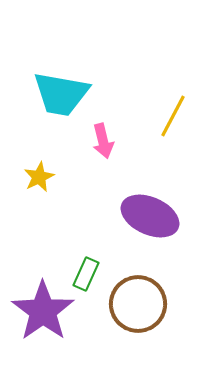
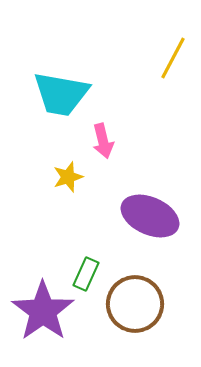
yellow line: moved 58 px up
yellow star: moved 29 px right; rotated 8 degrees clockwise
brown circle: moved 3 px left
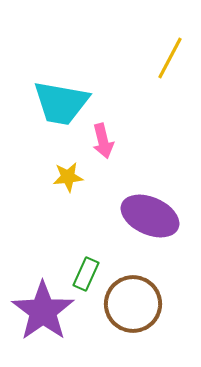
yellow line: moved 3 px left
cyan trapezoid: moved 9 px down
yellow star: rotated 12 degrees clockwise
brown circle: moved 2 px left
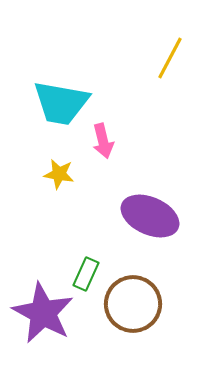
yellow star: moved 9 px left, 3 px up; rotated 16 degrees clockwise
purple star: moved 2 px down; rotated 8 degrees counterclockwise
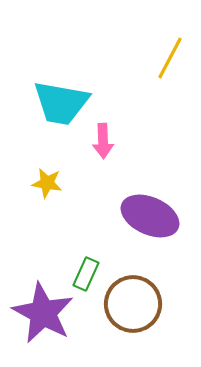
pink arrow: rotated 12 degrees clockwise
yellow star: moved 12 px left, 9 px down
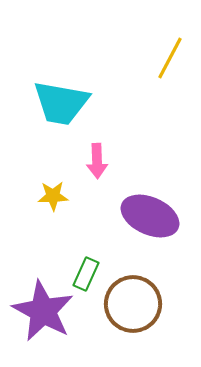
pink arrow: moved 6 px left, 20 px down
yellow star: moved 6 px right, 13 px down; rotated 12 degrees counterclockwise
purple star: moved 2 px up
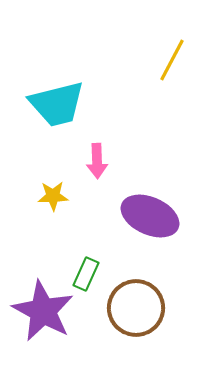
yellow line: moved 2 px right, 2 px down
cyan trapezoid: moved 4 px left, 1 px down; rotated 24 degrees counterclockwise
brown circle: moved 3 px right, 4 px down
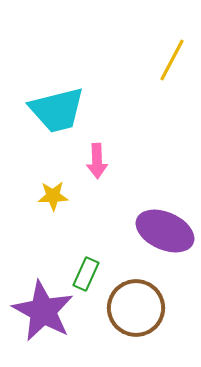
cyan trapezoid: moved 6 px down
purple ellipse: moved 15 px right, 15 px down
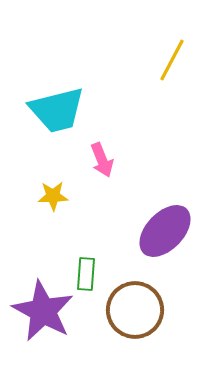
pink arrow: moved 5 px right, 1 px up; rotated 20 degrees counterclockwise
purple ellipse: rotated 70 degrees counterclockwise
green rectangle: rotated 20 degrees counterclockwise
brown circle: moved 1 px left, 2 px down
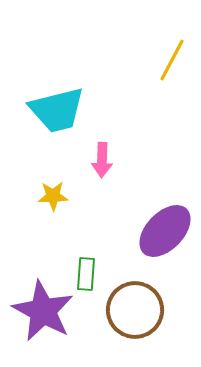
pink arrow: rotated 24 degrees clockwise
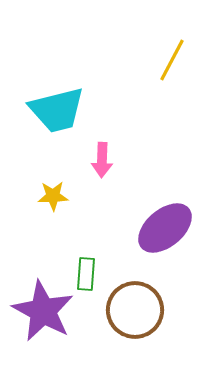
purple ellipse: moved 3 px up; rotated 6 degrees clockwise
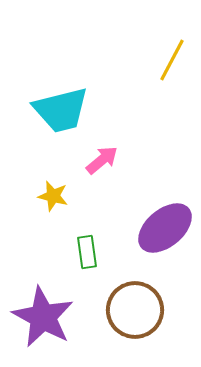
cyan trapezoid: moved 4 px right
pink arrow: rotated 132 degrees counterclockwise
yellow star: rotated 16 degrees clockwise
green rectangle: moved 1 px right, 22 px up; rotated 12 degrees counterclockwise
purple star: moved 6 px down
